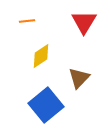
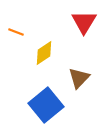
orange line: moved 11 px left, 11 px down; rotated 28 degrees clockwise
yellow diamond: moved 3 px right, 3 px up
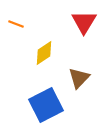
orange line: moved 8 px up
blue square: rotated 12 degrees clockwise
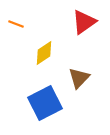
red triangle: rotated 24 degrees clockwise
blue square: moved 1 px left, 2 px up
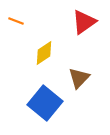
orange line: moved 3 px up
blue square: rotated 24 degrees counterclockwise
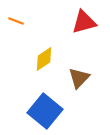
red triangle: rotated 20 degrees clockwise
yellow diamond: moved 6 px down
blue square: moved 8 px down
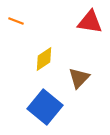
red triangle: moved 6 px right; rotated 24 degrees clockwise
blue square: moved 4 px up
